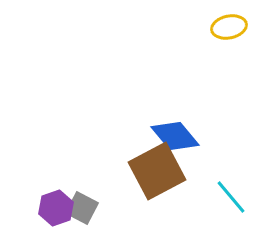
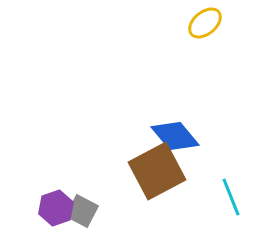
yellow ellipse: moved 24 px left, 4 px up; rotated 28 degrees counterclockwise
cyan line: rotated 18 degrees clockwise
gray square: moved 3 px down
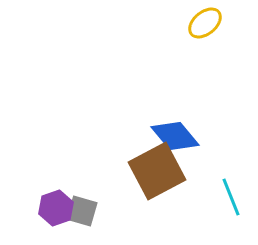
gray square: rotated 12 degrees counterclockwise
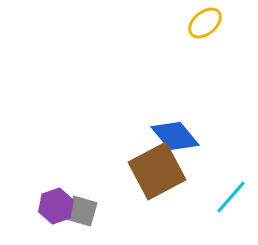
cyan line: rotated 63 degrees clockwise
purple hexagon: moved 2 px up
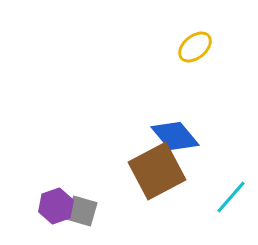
yellow ellipse: moved 10 px left, 24 px down
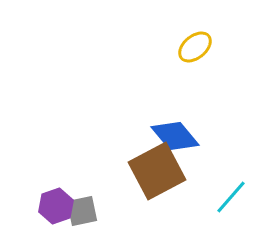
gray square: rotated 28 degrees counterclockwise
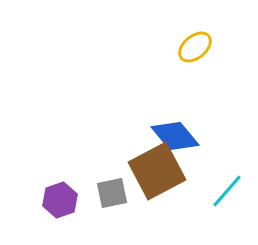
cyan line: moved 4 px left, 6 px up
purple hexagon: moved 4 px right, 6 px up
gray square: moved 30 px right, 18 px up
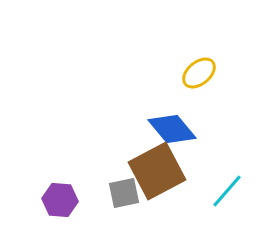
yellow ellipse: moved 4 px right, 26 px down
blue diamond: moved 3 px left, 7 px up
gray square: moved 12 px right
purple hexagon: rotated 24 degrees clockwise
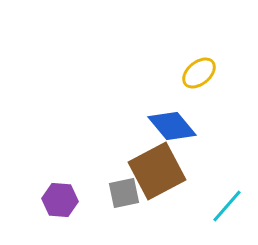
blue diamond: moved 3 px up
cyan line: moved 15 px down
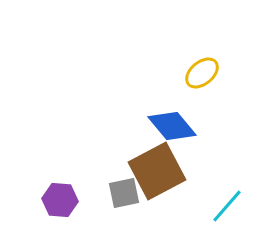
yellow ellipse: moved 3 px right
